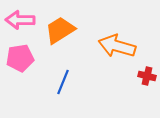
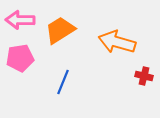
orange arrow: moved 4 px up
red cross: moved 3 px left
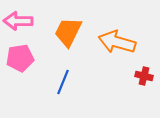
pink arrow: moved 2 px left, 1 px down
orange trapezoid: moved 8 px right, 2 px down; rotated 32 degrees counterclockwise
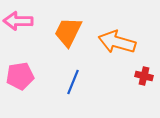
pink pentagon: moved 18 px down
blue line: moved 10 px right
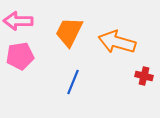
orange trapezoid: moved 1 px right
pink pentagon: moved 20 px up
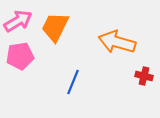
pink arrow: rotated 148 degrees clockwise
orange trapezoid: moved 14 px left, 5 px up
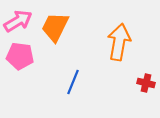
orange arrow: moved 2 px right; rotated 84 degrees clockwise
pink pentagon: rotated 16 degrees clockwise
red cross: moved 2 px right, 7 px down
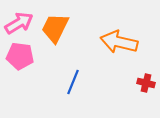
pink arrow: moved 1 px right, 2 px down
orange trapezoid: moved 1 px down
orange arrow: rotated 87 degrees counterclockwise
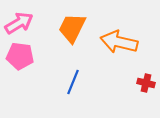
orange trapezoid: moved 17 px right
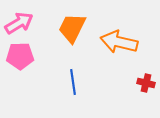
pink pentagon: rotated 8 degrees counterclockwise
blue line: rotated 30 degrees counterclockwise
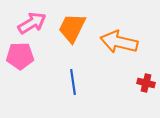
pink arrow: moved 13 px right
